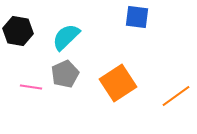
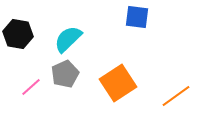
black hexagon: moved 3 px down
cyan semicircle: moved 2 px right, 2 px down
pink line: rotated 50 degrees counterclockwise
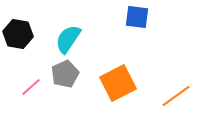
cyan semicircle: rotated 12 degrees counterclockwise
orange square: rotated 6 degrees clockwise
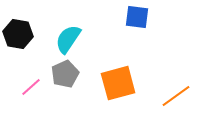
orange square: rotated 12 degrees clockwise
